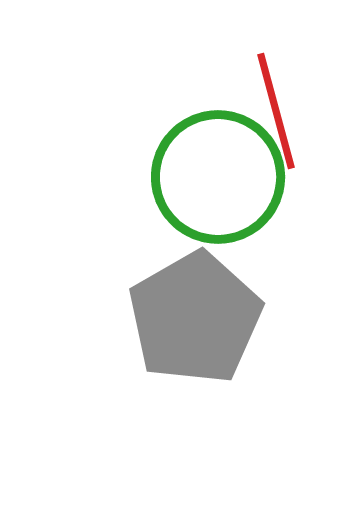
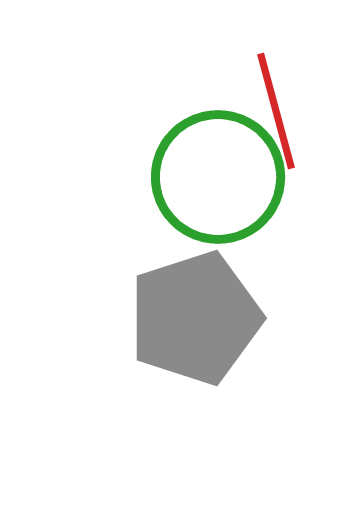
gray pentagon: rotated 12 degrees clockwise
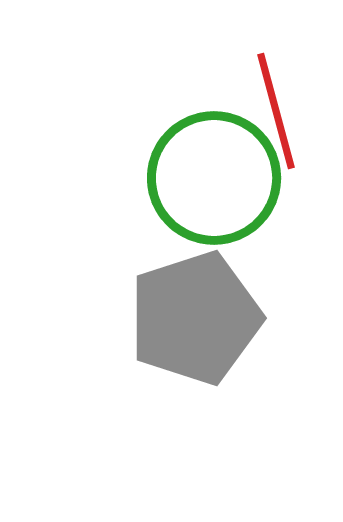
green circle: moved 4 px left, 1 px down
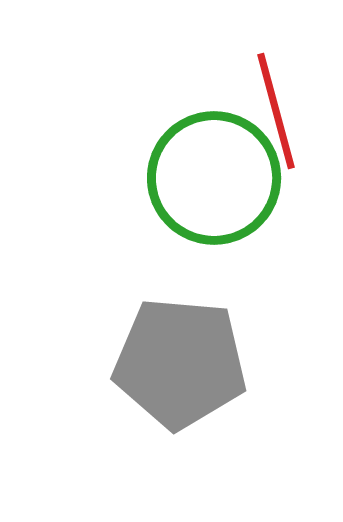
gray pentagon: moved 15 px left, 45 px down; rotated 23 degrees clockwise
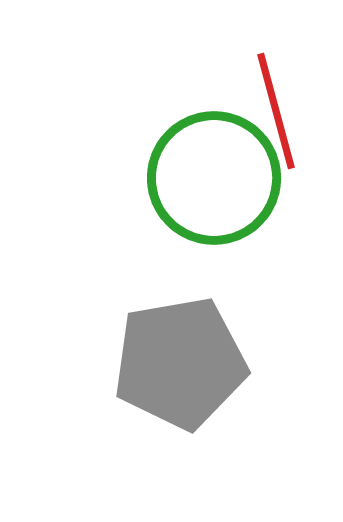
gray pentagon: rotated 15 degrees counterclockwise
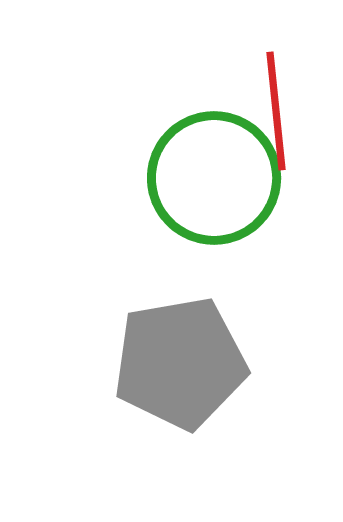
red line: rotated 9 degrees clockwise
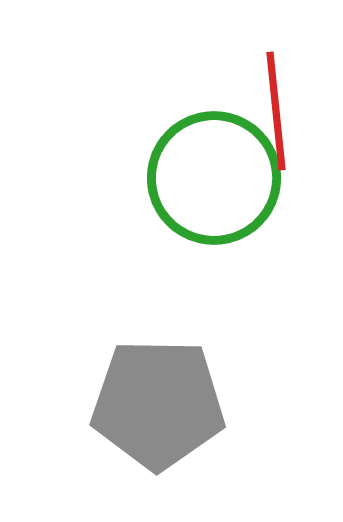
gray pentagon: moved 22 px left, 41 px down; rotated 11 degrees clockwise
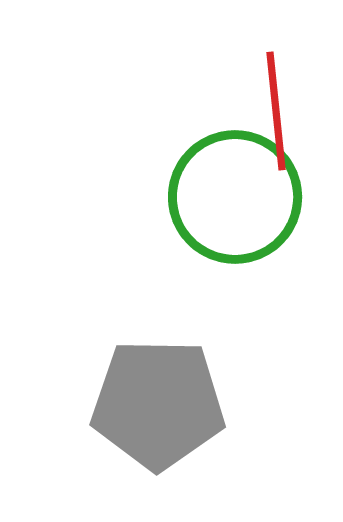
green circle: moved 21 px right, 19 px down
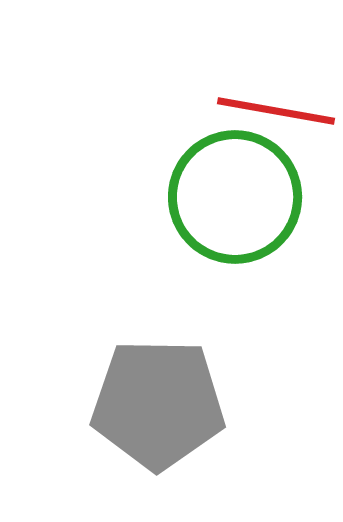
red line: rotated 74 degrees counterclockwise
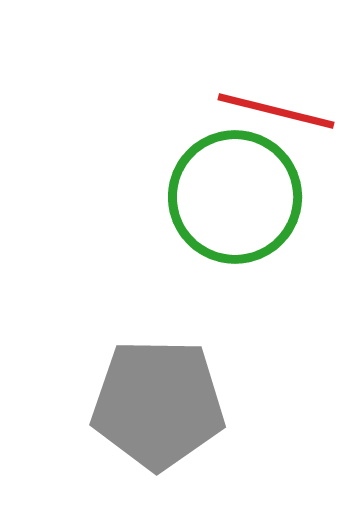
red line: rotated 4 degrees clockwise
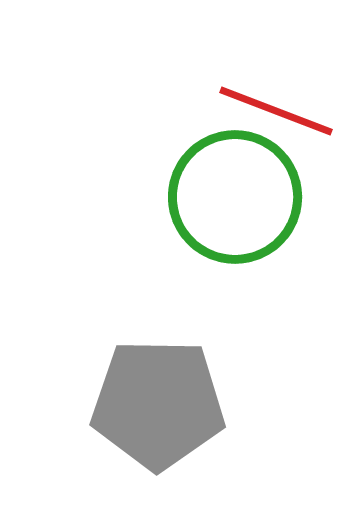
red line: rotated 7 degrees clockwise
